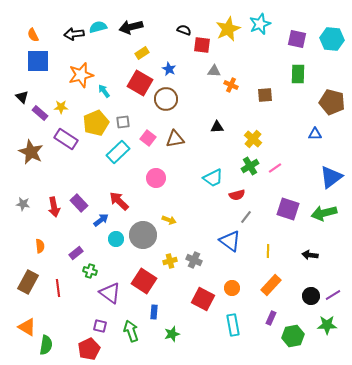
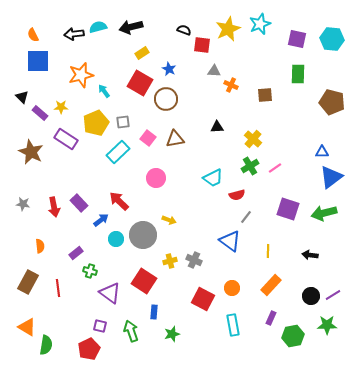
blue triangle at (315, 134): moved 7 px right, 18 px down
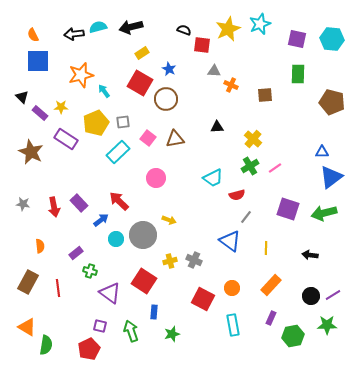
yellow line at (268, 251): moved 2 px left, 3 px up
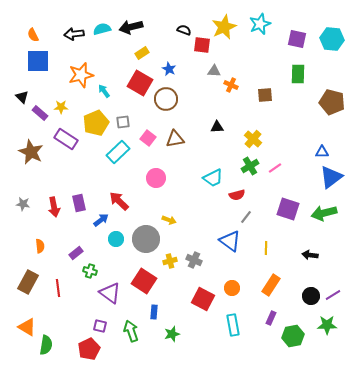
cyan semicircle at (98, 27): moved 4 px right, 2 px down
yellow star at (228, 29): moved 4 px left, 2 px up
purple rectangle at (79, 203): rotated 30 degrees clockwise
gray circle at (143, 235): moved 3 px right, 4 px down
orange rectangle at (271, 285): rotated 10 degrees counterclockwise
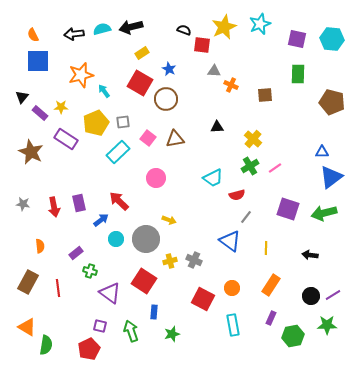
black triangle at (22, 97): rotated 24 degrees clockwise
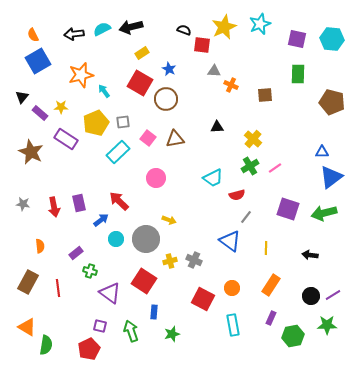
cyan semicircle at (102, 29): rotated 12 degrees counterclockwise
blue square at (38, 61): rotated 30 degrees counterclockwise
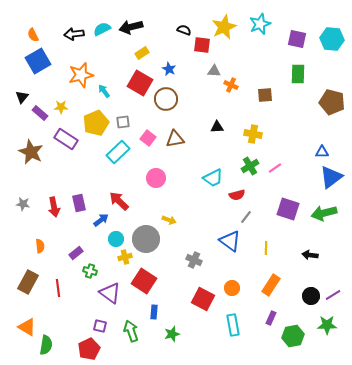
yellow cross at (253, 139): moved 5 px up; rotated 30 degrees counterclockwise
yellow cross at (170, 261): moved 45 px left, 4 px up
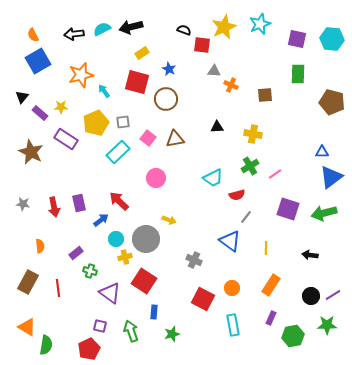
red square at (140, 83): moved 3 px left, 1 px up; rotated 15 degrees counterclockwise
pink line at (275, 168): moved 6 px down
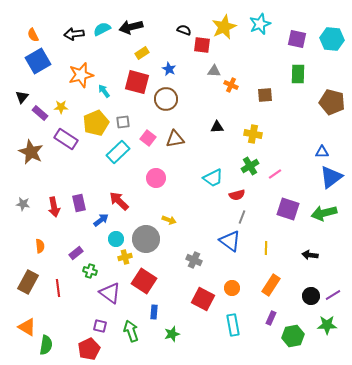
gray line at (246, 217): moved 4 px left; rotated 16 degrees counterclockwise
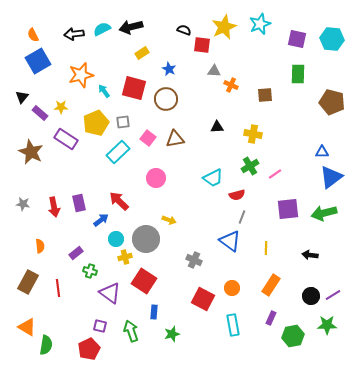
red square at (137, 82): moved 3 px left, 6 px down
purple square at (288, 209): rotated 25 degrees counterclockwise
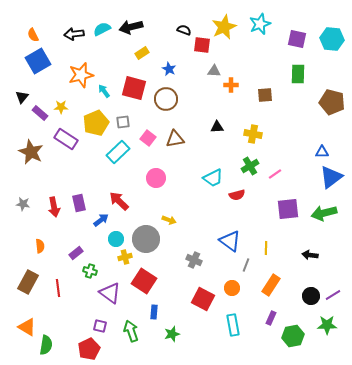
orange cross at (231, 85): rotated 24 degrees counterclockwise
gray line at (242, 217): moved 4 px right, 48 px down
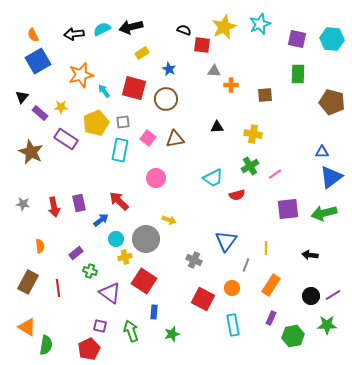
cyan rectangle at (118, 152): moved 2 px right, 2 px up; rotated 35 degrees counterclockwise
blue triangle at (230, 241): moved 4 px left; rotated 30 degrees clockwise
